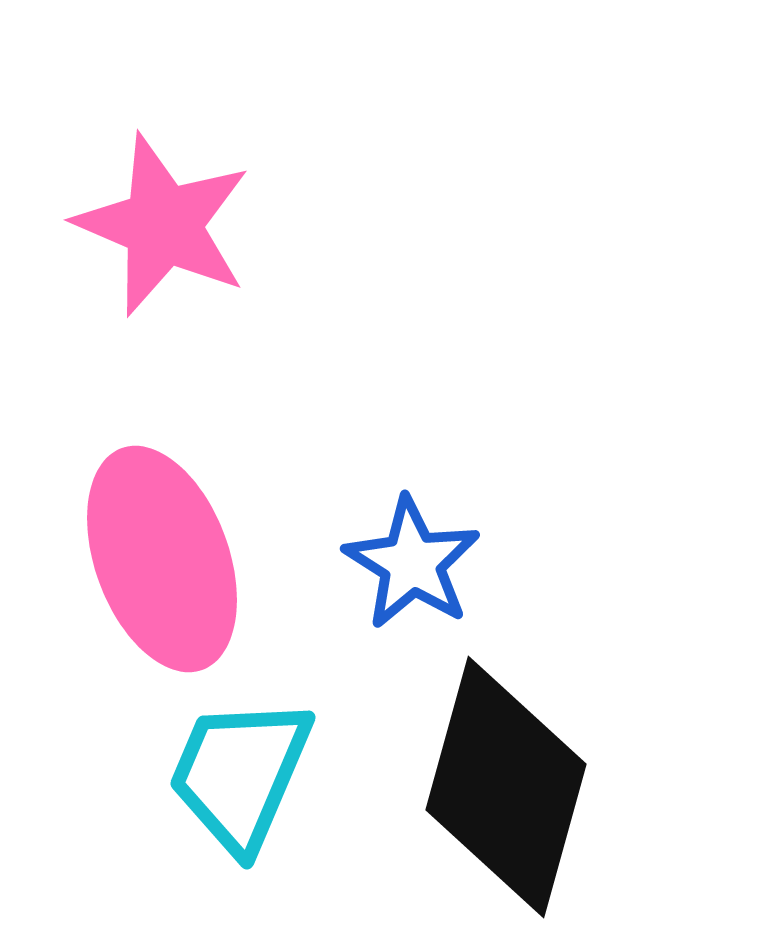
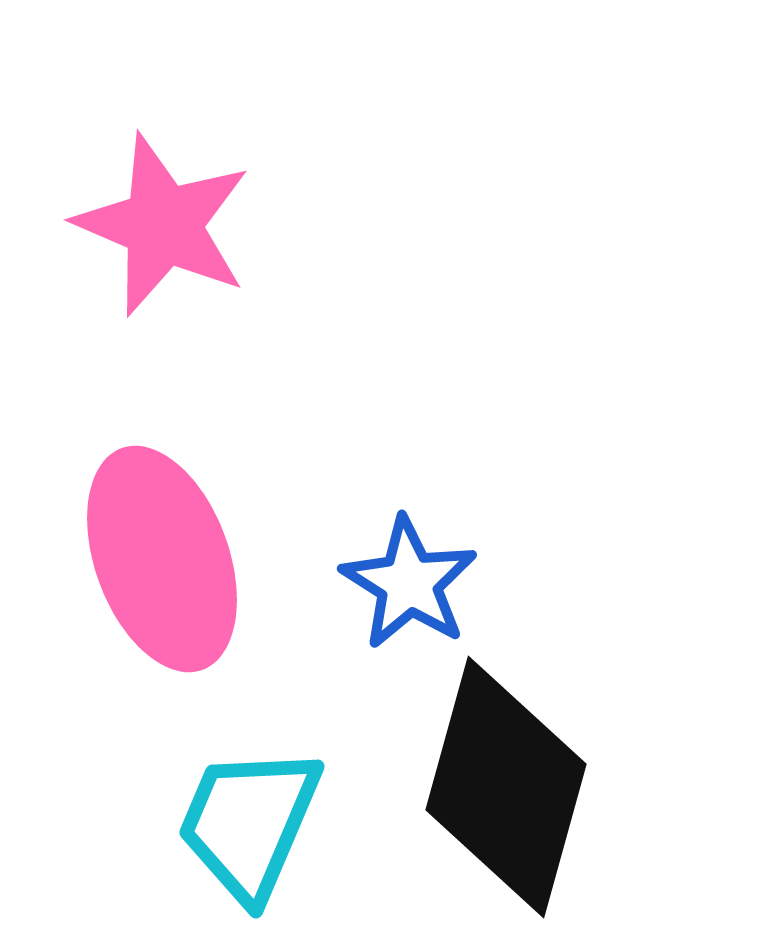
blue star: moved 3 px left, 20 px down
cyan trapezoid: moved 9 px right, 49 px down
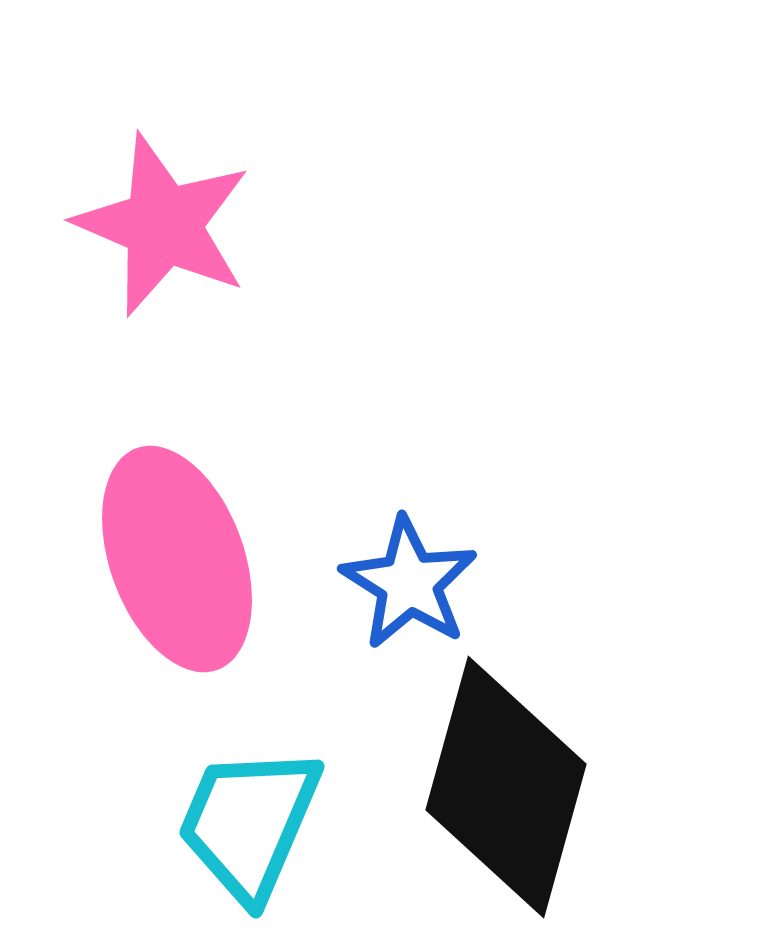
pink ellipse: moved 15 px right
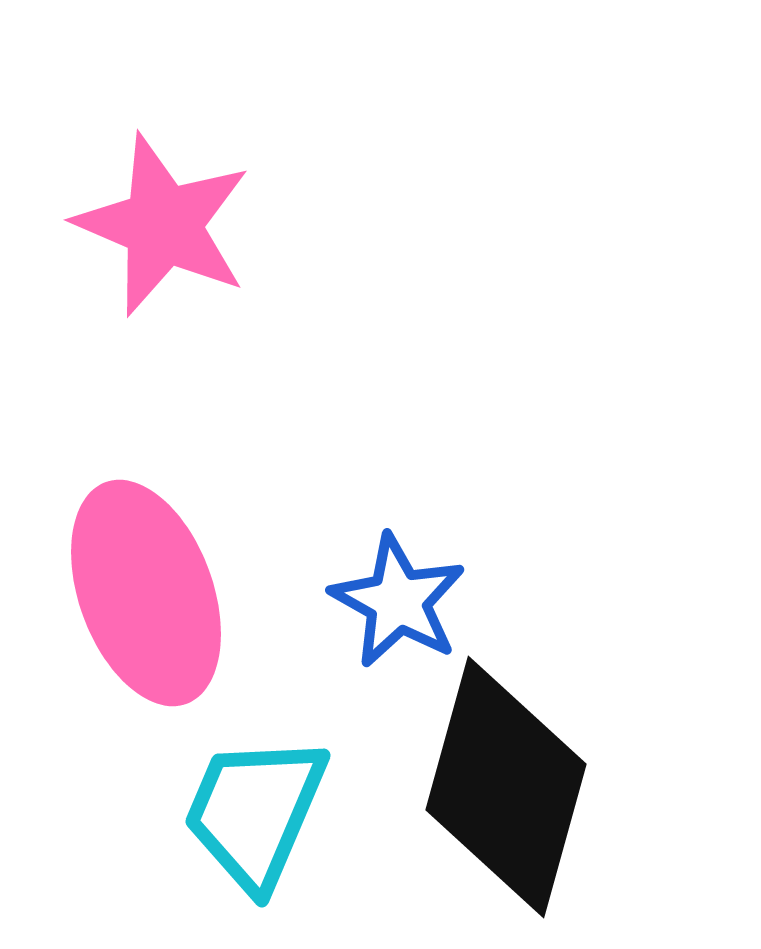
pink ellipse: moved 31 px left, 34 px down
blue star: moved 11 px left, 18 px down; rotated 3 degrees counterclockwise
cyan trapezoid: moved 6 px right, 11 px up
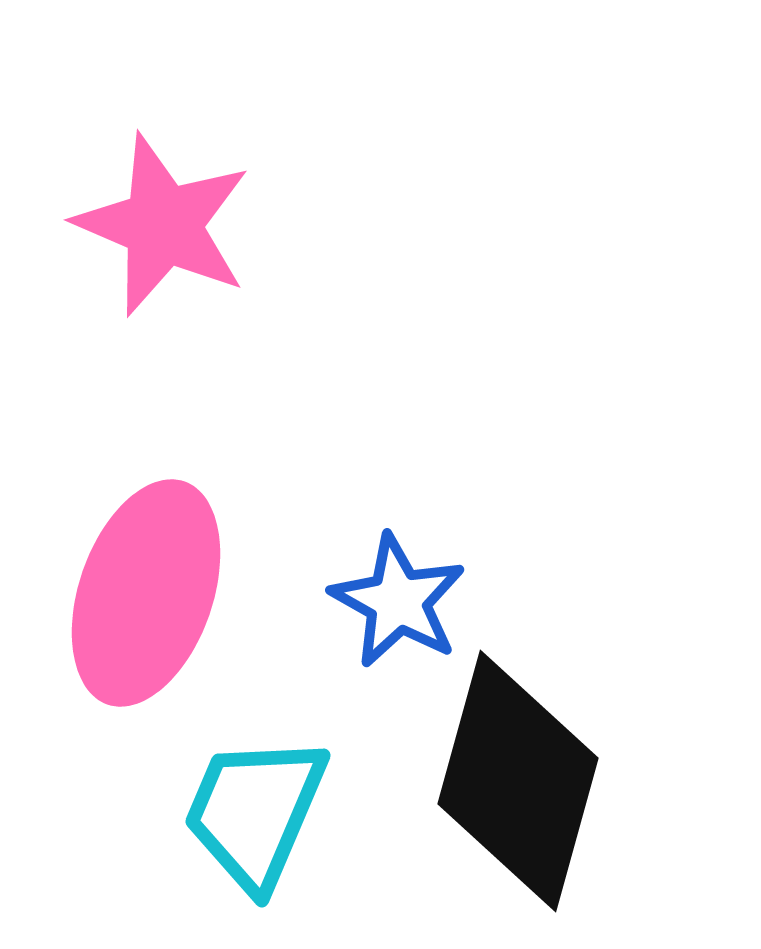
pink ellipse: rotated 39 degrees clockwise
black diamond: moved 12 px right, 6 px up
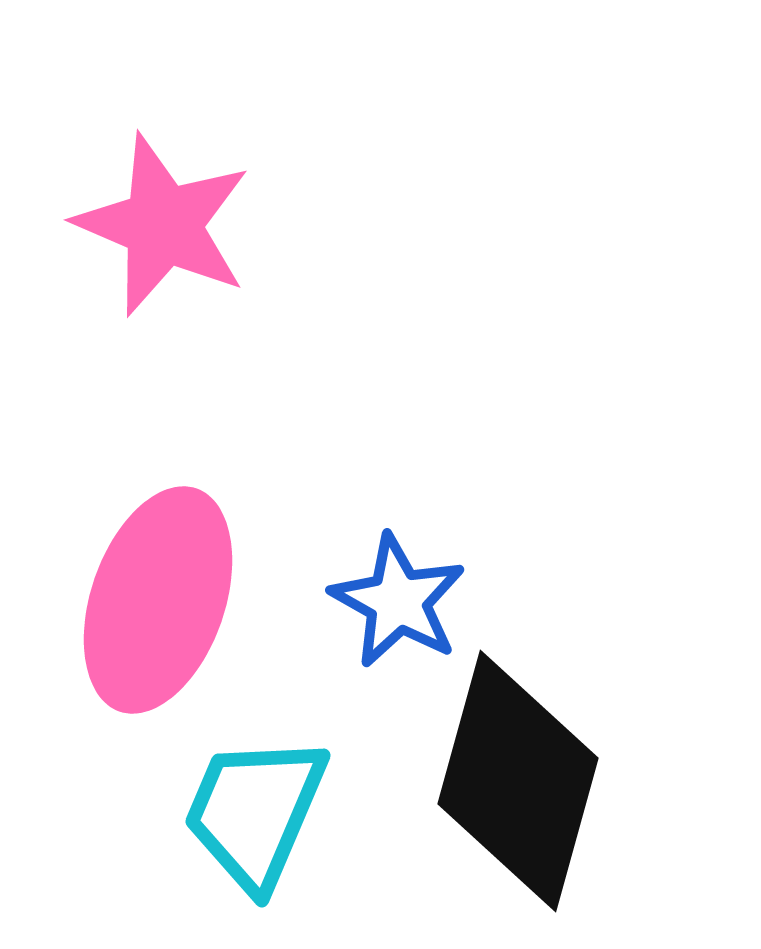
pink ellipse: moved 12 px right, 7 px down
